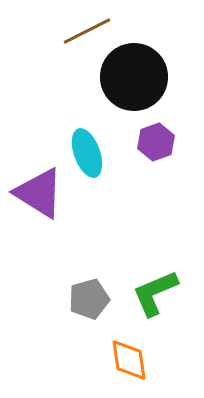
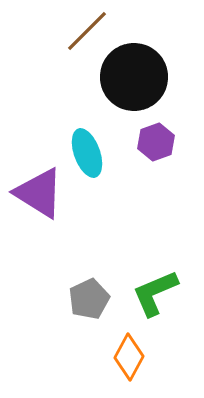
brown line: rotated 18 degrees counterclockwise
gray pentagon: rotated 9 degrees counterclockwise
orange diamond: moved 3 px up; rotated 36 degrees clockwise
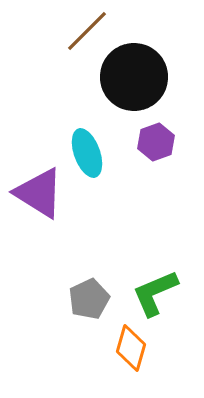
orange diamond: moved 2 px right, 9 px up; rotated 12 degrees counterclockwise
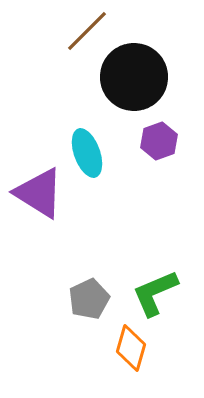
purple hexagon: moved 3 px right, 1 px up
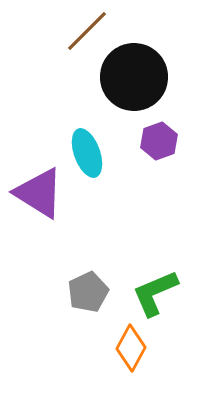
gray pentagon: moved 1 px left, 7 px up
orange diamond: rotated 12 degrees clockwise
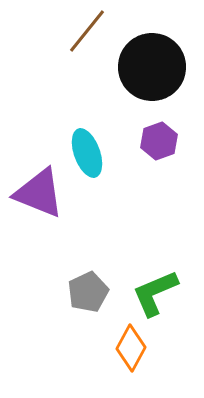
brown line: rotated 6 degrees counterclockwise
black circle: moved 18 px right, 10 px up
purple triangle: rotated 10 degrees counterclockwise
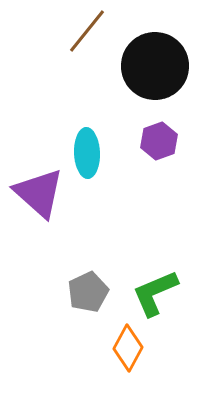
black circle: moved 3 px right, 1 px up
cyan ellipse: rotated 18 degrees clockwise
purple triangle: rotated 20 degrees clockwise
orange diamond: moved 3 px left
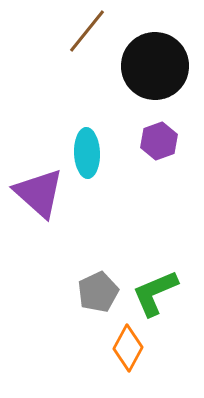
gray pentagon: moved 10 px right
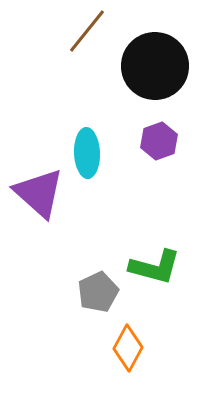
green L-shape: moved 26 px up; rotated 142 degrees counterclockwise
